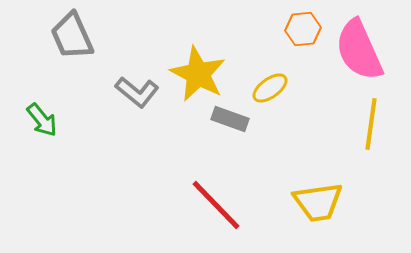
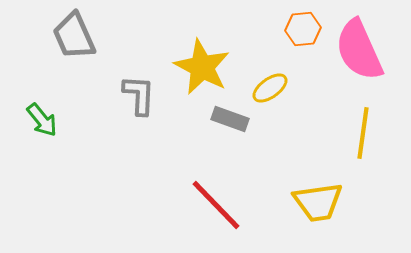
gray trapezoid: moved 2 px right
yellow star: moved 4 px right, 7 px up
gray L-shape: moved 2 px right, 3 px down; rotated 126 degrees counterclockwise
yellow line: moved 8 px left, 9 px down
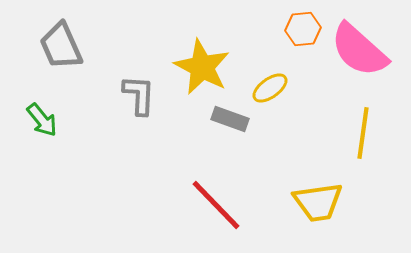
gray trapezoid: moved 13 px left, 10 px down
pink semicircle: rotated 24 degrees counterclockwise
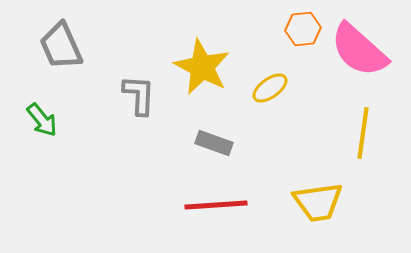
gray rectangle: moved 16 px left, 24 px down
red line: rotated 50 degrees counterclockwise
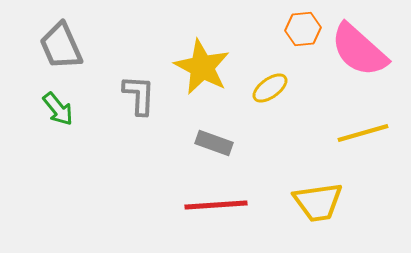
green arrow: moved 16 px right, 11 px up
yellow line: rotated 66 degrees clockwise
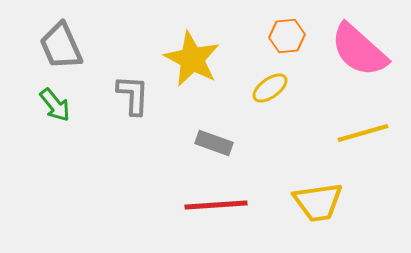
orange hexagon: moved 16 px left, 7 px down
yellow star: moved 10 px left, 8 px up
gray L-shape: moved 6 px left
green arrow: moved 3 px left, 4 px up
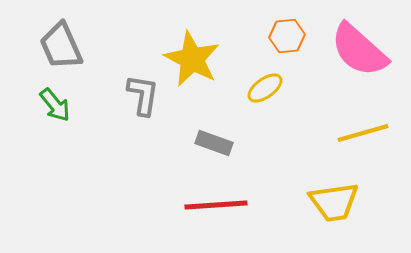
yellow ellipse: moved 5 px left
gray L-shape: moved 10 px right; rotated 6 degrees clockwise
yellow trapezoid: moved 16 px right
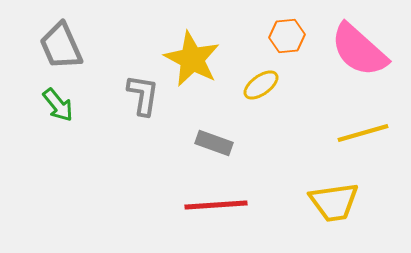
yellow ellipse: moved 4 px left, 3 px up
green arrow: moved 3 px right
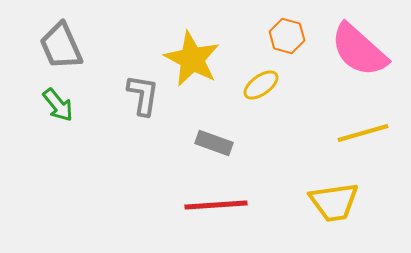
orange hexagon: rotated 20 degrees clockwise
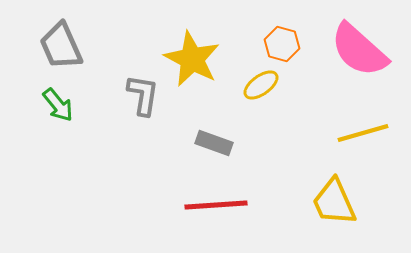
orange hexagon: moved 5 px left, 8 px down
yellow trapezoid: rotated 74 degrees clockwise
